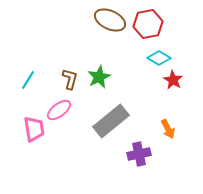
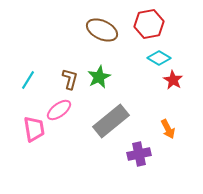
brown ellipse: moved 8 px left, 10 px down
red hexagon: moved 1 px right
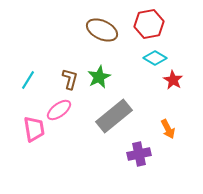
cyan diamond: moved 4 px left
gray rectangle: moved 3 px right, 5 px up
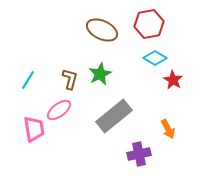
green star: moved 1 px right, 3 px up
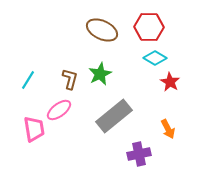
red hexagon: moved 3 px down; rotated 12 degrees clockwise
red star: moved 3 px left, 2 px down
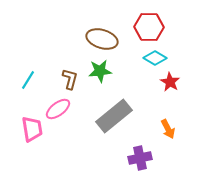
brown ellipse: moved 9 px down; rotated 8 degrees counterclockwise
green star: moved 3 px up; rotated 20 degrees clockwise
pink ellipse: moved 1 px left, 1 px up
pink trapezoid: moved 2 px left
purple cross: moved 1 px right, 4 px down
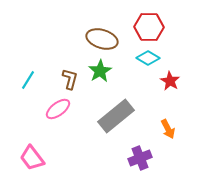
cyan diamond: moved 7 px left
green star: rotated 25 degrees counterclockwise
red star: moved 1 px up
gray rectangle: moved 2 px right
pink trapezoid: moved 29 px down; rotated 152 degrees clockwise
purple cross: rotated 10 degrees counterclockwise
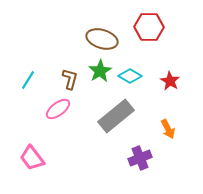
cyan diamond: moved 18 px left, 18 px down
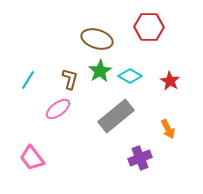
brown ellipse: moved 5 px left
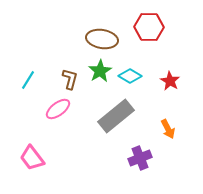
brown ellipse: moved 5 px right; rotated 8 degrees counterclockwise
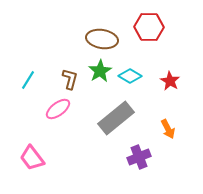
gray rectangle: moved 2 px down
purple cross: moved 1 px left, 1 px up
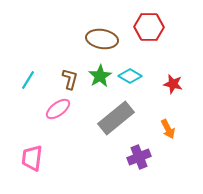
green star: moved 5 px down
red star: moved 3 px right, 3 px down; rotated 18 degrees counterclockwise
pink trapezoid: rotated 44 degrees clockwise
